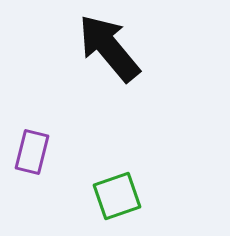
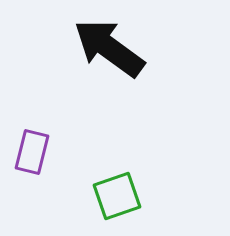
black arrow: rotated 14 degrees counterclockwise
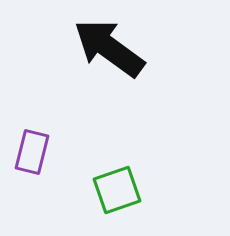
green square: moved 6 px up
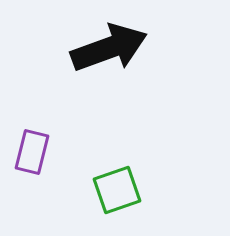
black arrow: rotated 124 degrees clockwise
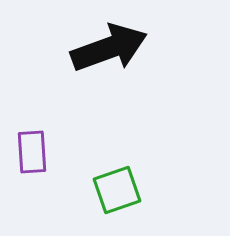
purple rectangle: rotated 18 degrees counterclockwise
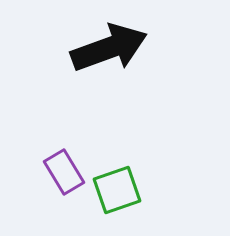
purple rectangle: moved 32 px right, 20 px down; rotated 27 degrees counterclockwise
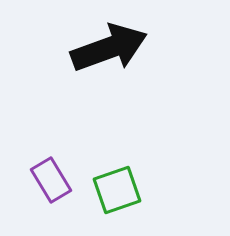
purple rectangle: moved 13 px left, 8 px down
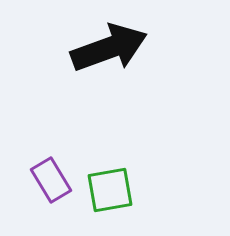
green square: moved 7 px left; rotated 9 degrees clockwise
